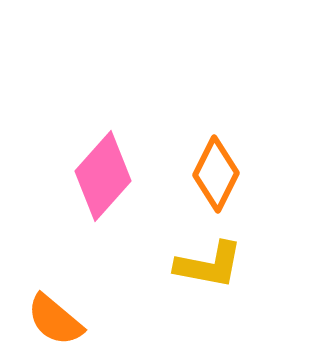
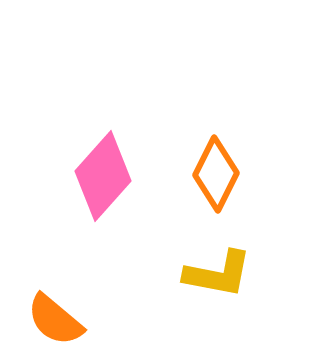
yellow L-shape: moved 9 px right, 9 px down
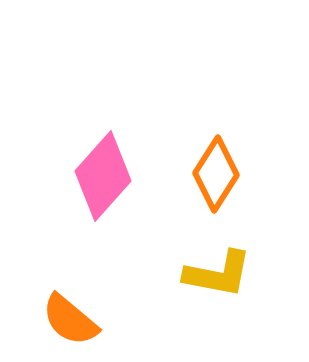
orange diamond: rotated 6 degrees clockwise
orange semicircle: moved 15 px right
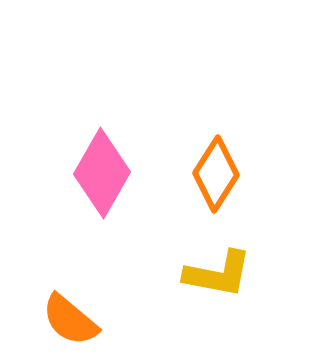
pink diamond: moved 1 px left, 3 px up; rotated 12 degrees counterclockwise
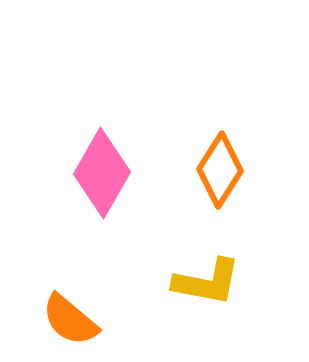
orange diamond: moved 4 px right, 4 px up
yellow L-shape: moved 11 px left, 8 px down
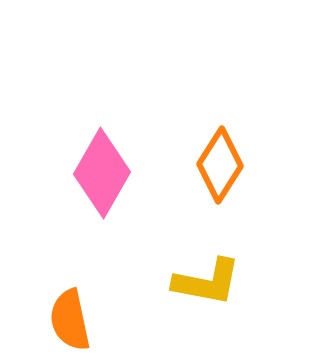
orange diamond: moved 5 px up
orange semicircle: rotated 38 degrees clockwise
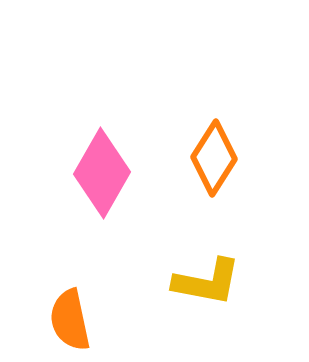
orange diamond: moved 6 px left, 7 px up
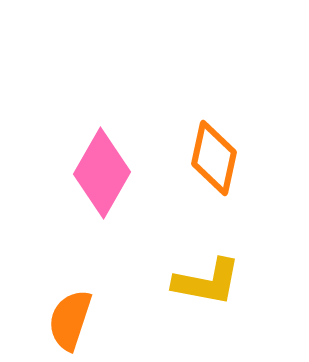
orange diamond: rotated 20 degrees counterclockwise
orange semicircle: rotated 30 degrees clockwise
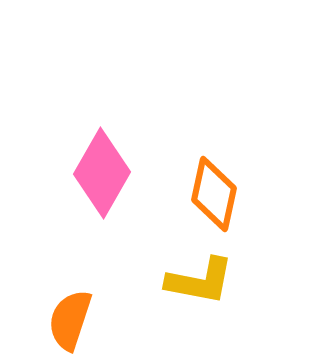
orange diamond: moved 36 px down
yellow L-shape: moved 7 px left, 1 px up
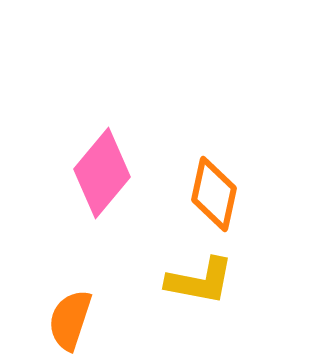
pink diamond: rotated 10 degrees clockwise
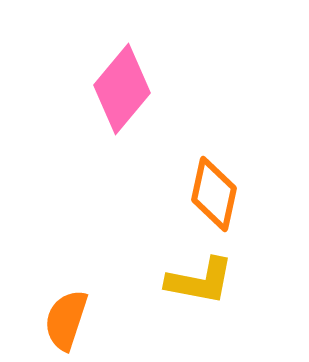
pink diamond: moved 20 px right, 84 px up
orange semicircle: moved 4 px left
